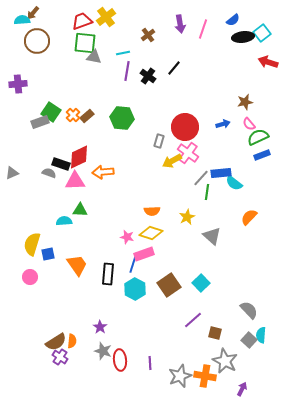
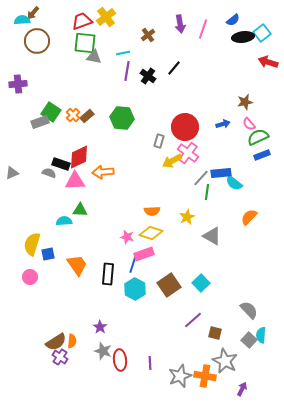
gray triangle at (212, 236): rotated 12 degrees counterclockwise
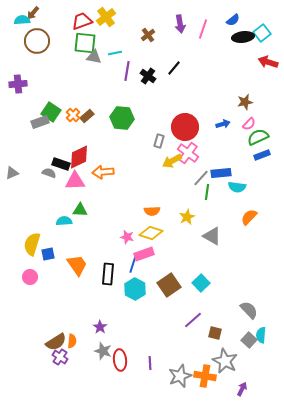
cyan line at (123, 53): moved 8 px left
pink semicircle at (249, 124): rotated 96 degrees counterclockwise
cyan semicircle at (234, 183): moved 3 px right, 4 px down; rotated 30 degrees counterclockwise
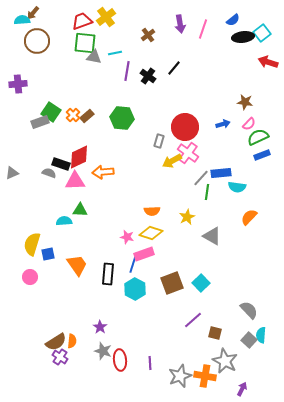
brown star at (245, 102): rotated 21 degrees clockwise
brown square at (169, 285): moved 3 px right, 2 px up; rotated 15 degrees clockwise
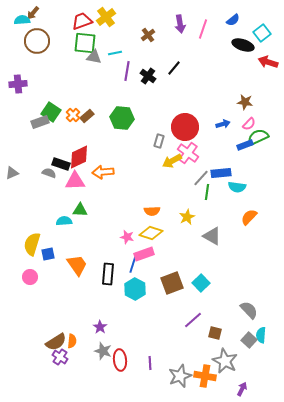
black ellipse at (243, 37): moved 8 px down; rotated 25 degrees clockwise
blue rectangle at (262, 155): moved 17 px left, 10 px up
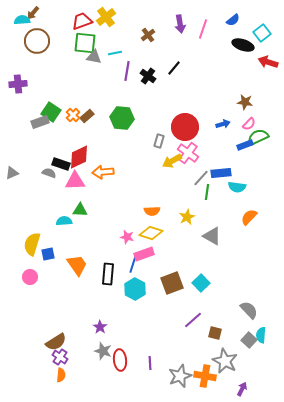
orange semicircle at (72, 341): moved 11 px left, 34 px down
